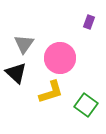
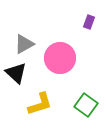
gray triangle: rotated 25 degrees clockwise
yellow L-shape: moved 11 px left, 12 px down
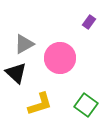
purple rectangle: rotated 16 degrees clockwise
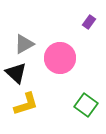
yellow L-shape: moved 14 px left
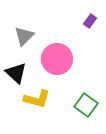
purple rectangle: moved 1 px right, 1 px up
gray triangle: moved 8 px up; rotated 15 degrees counterclockwise
pink circle: moved 3 px left, 1 px down
yellow L-shape: moved 11 px right, 5 px up; rotated 32 degrees clockwise
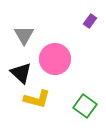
gray triangle: moved 1 px up; rotated 15 degrees counterclockwise
pink circle: moved 2 px left
black triangle: moved 5 px right
green square: moved 1 px left, 1 px down
